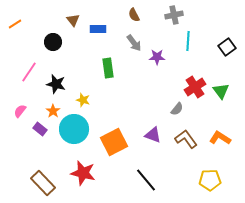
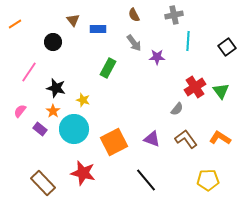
green rectangle: rotated 36 degrees clockwise
black star: moved 4 px down
purple triangle: moved 1 px left, 4 px down
yellow pentagon: moved 2 px left
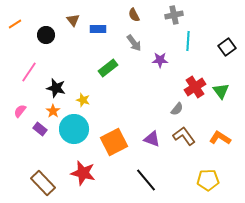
black circle: moved 7 px left, 7 px up
purple star: moved 3 px right, 3 px down
green rectangle: rotated 24 degrees clockwise
brown L-shape: moved 2 px left, 3 px up
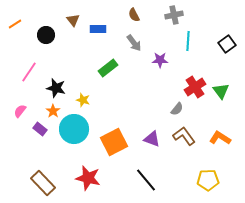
black square: moved 3 px up
red star: moved 5 px right, 5 px down
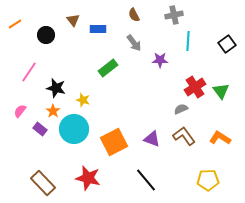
gray semicircle: moved 4 px right; rotated 152 degrees counterclockwise
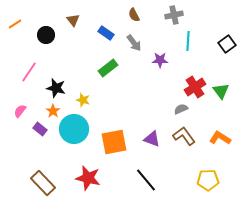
blue rectangle: moved 8 px right, 4 px down; rotated 35 degrees clockwise
orange square: rotated 16 degrees clockwise
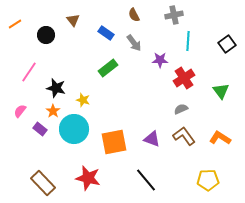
red cross: moved 11 px left, 9 px up
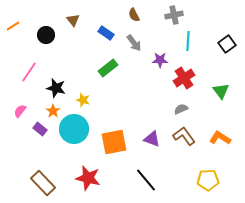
orange line: moved 2 px left, 2 px down
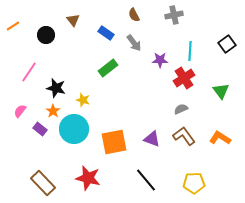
cyan line: moved 2 px right, 10 px down
yellow pentagon: moved 14 px left, 3 px down
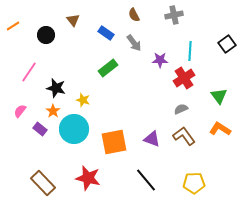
green triangle: moved 2 px left, 5 px down
orange L-shape: moved 9 px up
